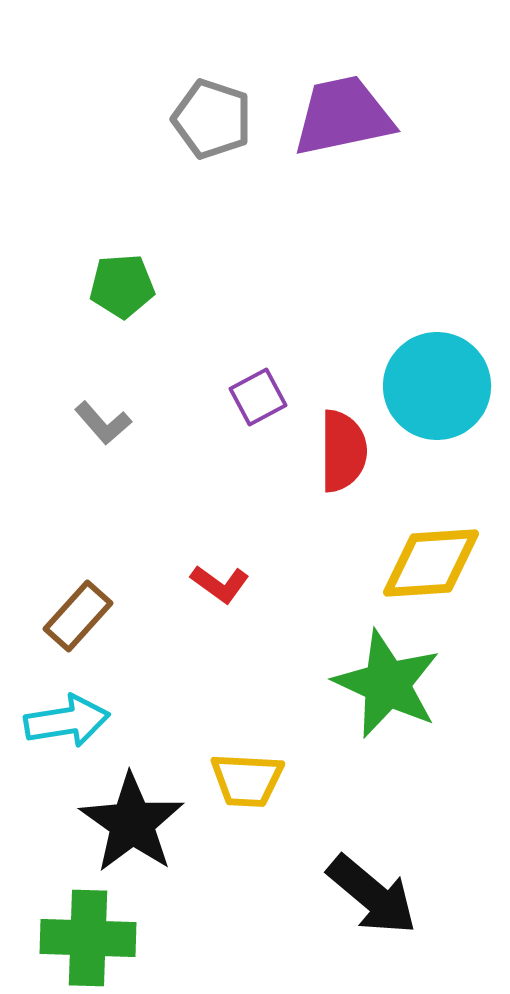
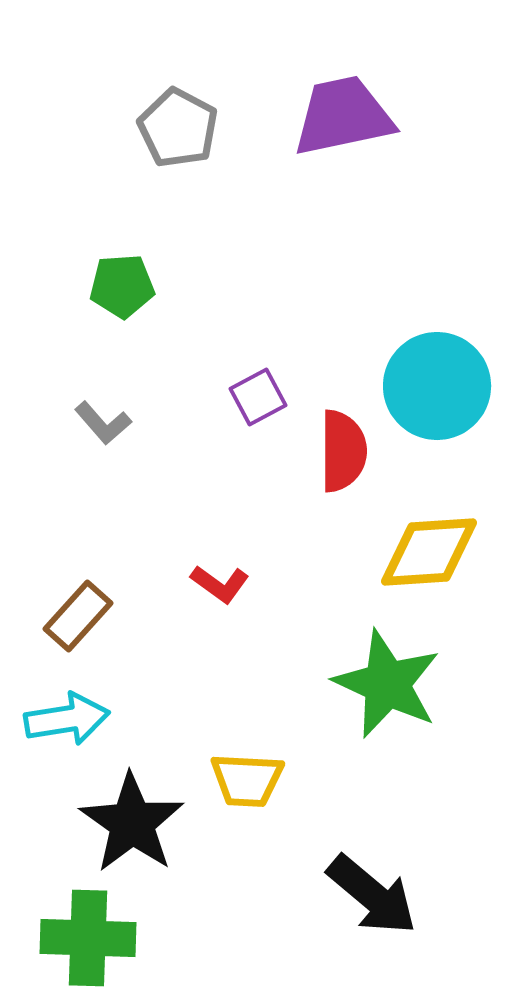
gray pentagon: moved 34 px left, 9 px down; rotated 10 degrees clockwise
yellow diamond: moved 2 px left, 11 px up
cyan arrow: moved 2 px up
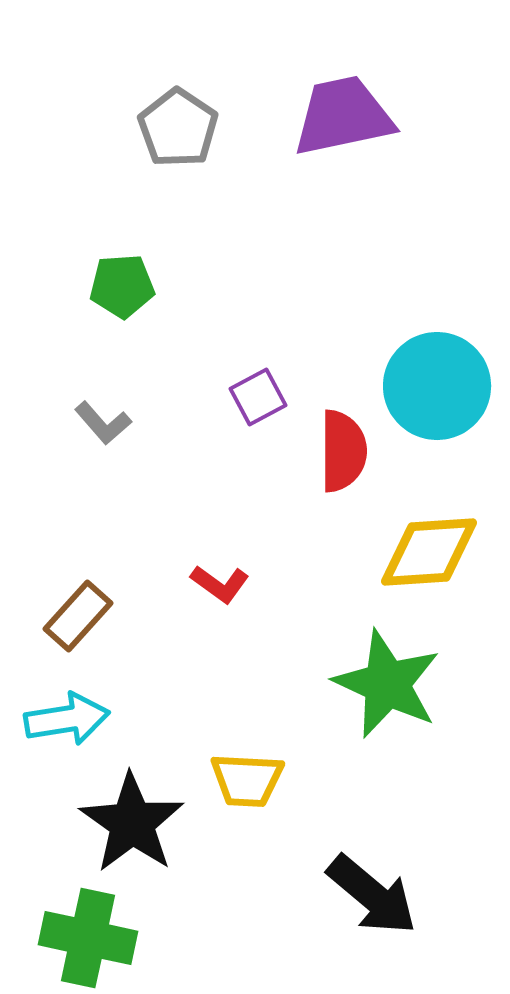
gray pentagon: rotated 6 degrees clockwise
green cross: rotated 10 degrees clockwise
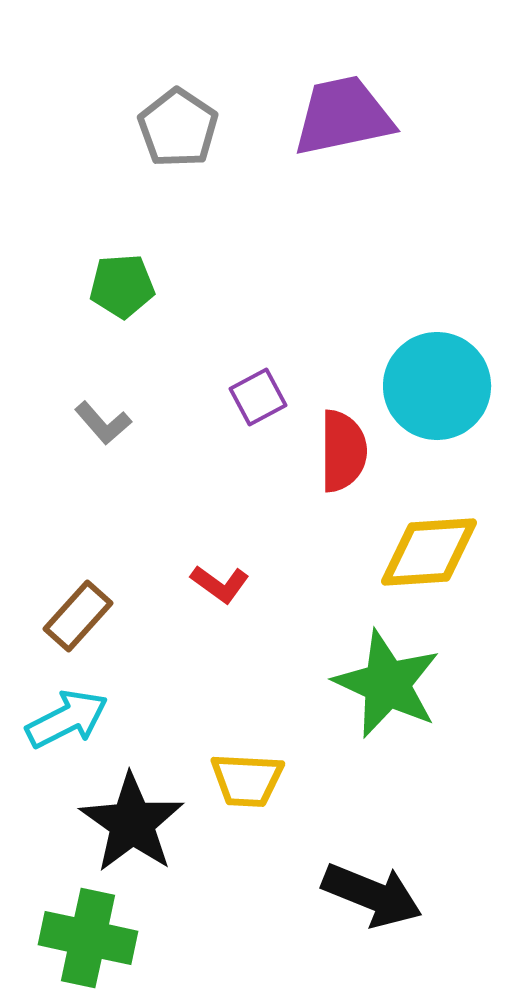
cyan arrow: rotated 18 degrees counterclockwise
black arrow: rotated 18 degrees counterclockwise
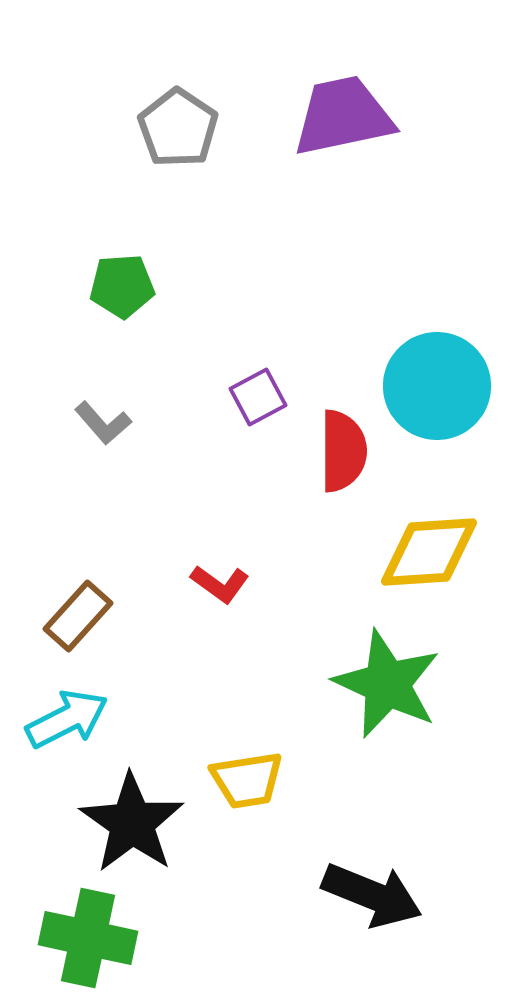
yellow trapezoid: rotated 12 degrees counterclockwise
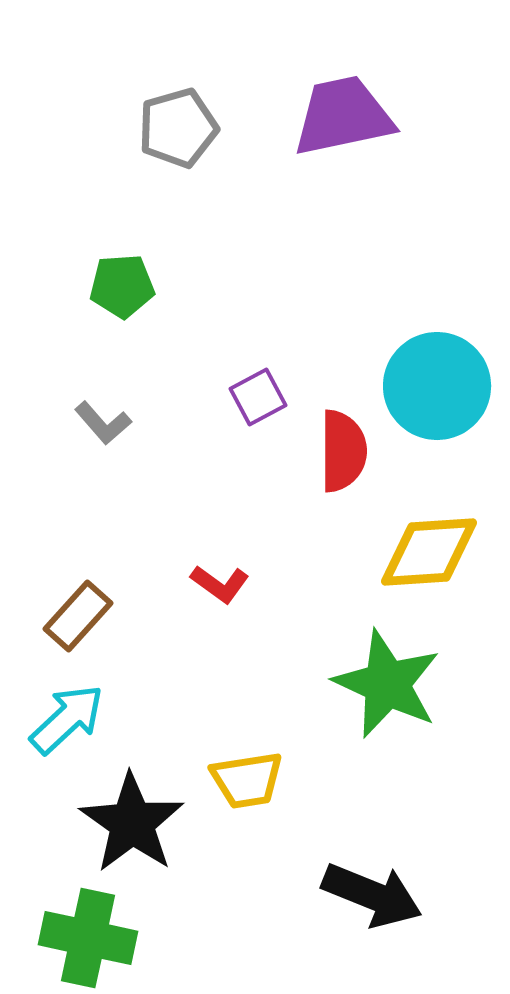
gray pentagon: rotated 22 degrees clockwise
cyan arrow: rotated 16 degrees counterclockwise
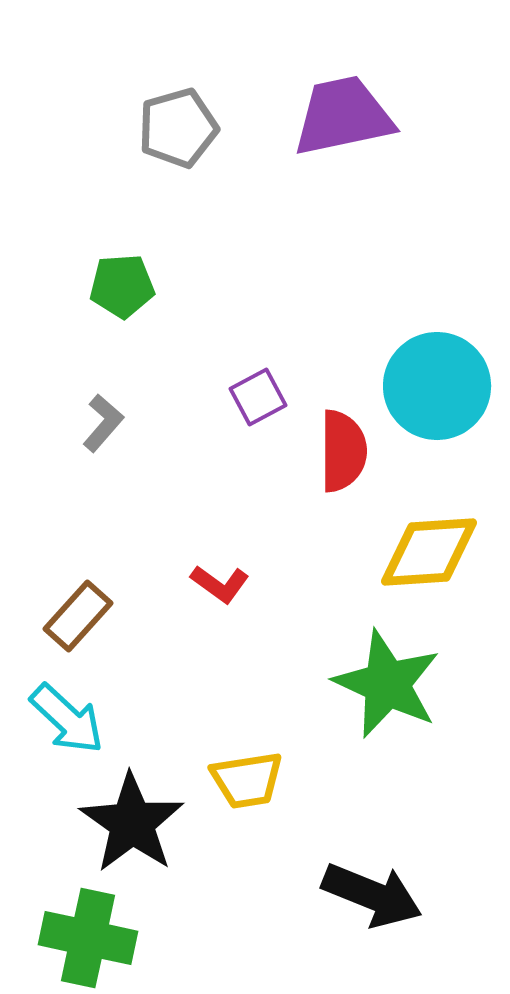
gray L-shape: rotated 98 degrees counterclockwise
cyan arrow: rotated 86 degrees clockwise
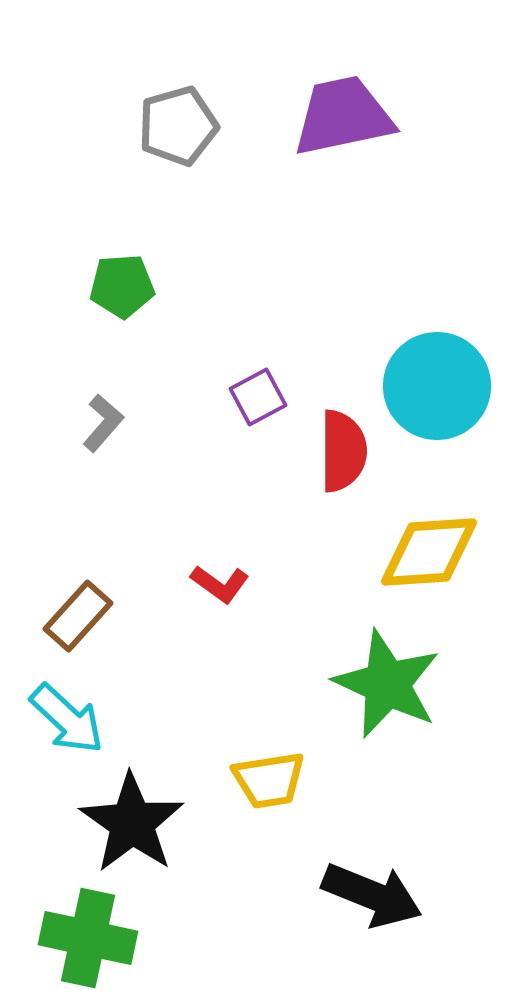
gray pentagon: moved 2 px up
yellow trapezoid: moved 22 px right
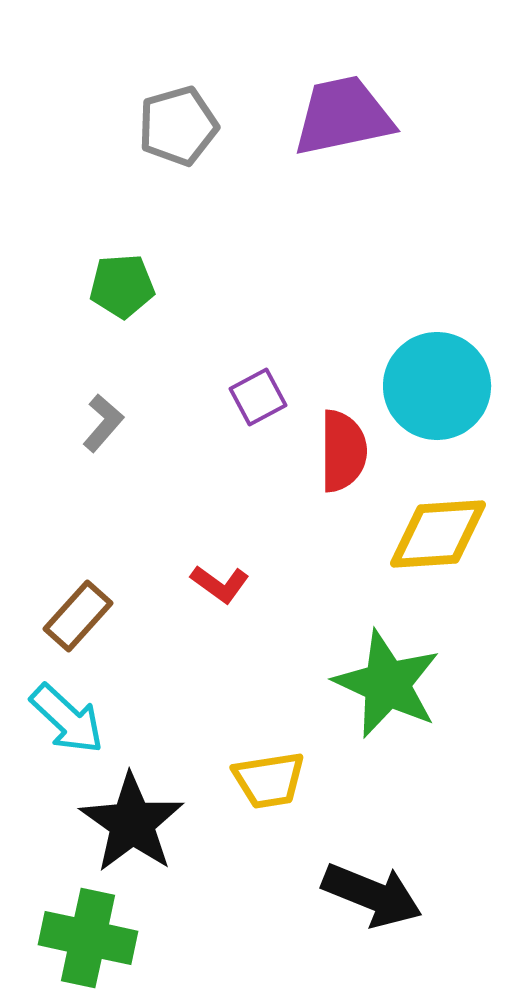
yellow diamond: moved 9 px right, 18 px up
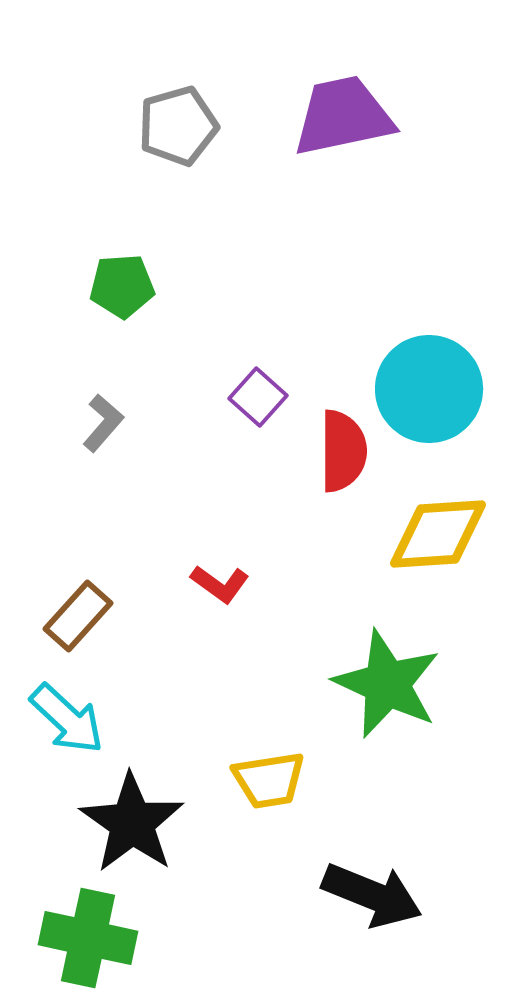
cyan circle: moved 8 px left, 3 px down
purple square: rotated 20 degrees counterclockwise
